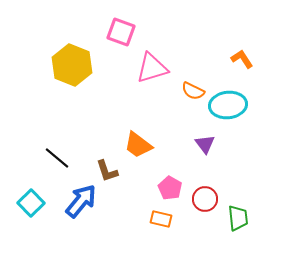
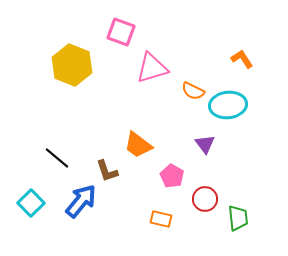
pink pentagon: moved 2 px right, 12 px up
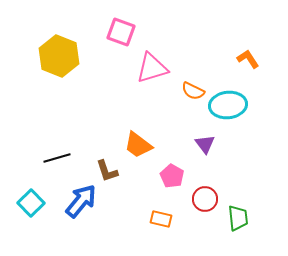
orange L-shape: moved 6 px right
yellow hexagon: moved 13 px left, 9 px up
black line: rotated 56 degrees counterclockwise
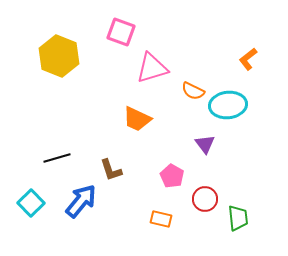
orange L-shape: rotated 95 degrees counterclockwise
orange trapezoid: moved 1 px left, 26 px up; rotated 12 degrees counterclockwise
brown L-shape: moved 4 px right, 1 px up
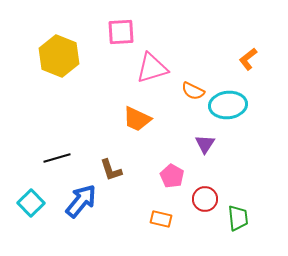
pink square: rotated 24 degrees counterclockwise
purple triangle: rotated 10 degrees clockwise
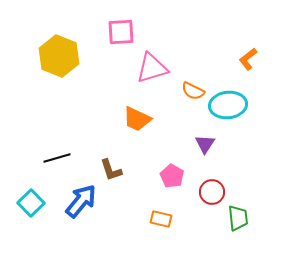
red circle: moved 7 px right, 7 px up
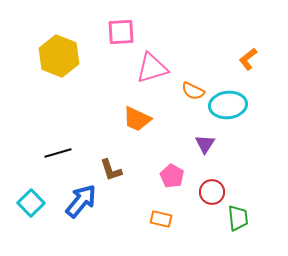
black line: moved 1 px right, 5 px up
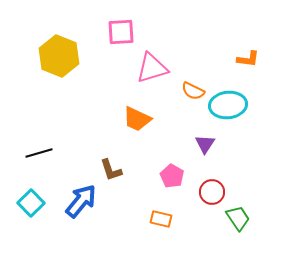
orange L-shape: rotated 135 degrees counterclockwise
black line: moved 19 px left
green trapezoid: rotated 28 degrees counterclockwise
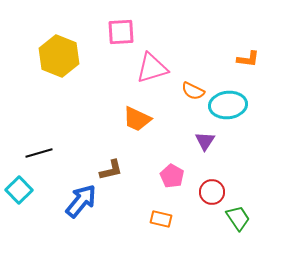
purple triangle: moved 3 px up
brown L-shape: rotated 85 degrees counterclockwise
cyan square: moved 12 px left, 13 px up
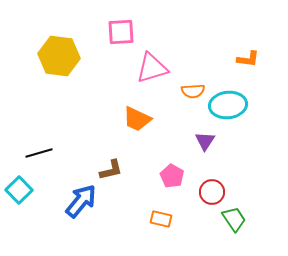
yellow hexagon: rotated 15 degrees counterclockwise
orange semicircle: rotated 30 degrees counterclockwise
green trapezoid: moved 4 px left, 1 px down
